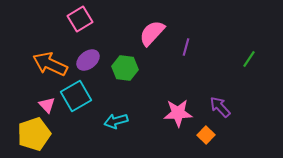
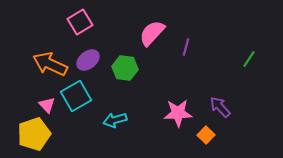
pink square: moved 3 px down
cyan arrow: moved 1 px left, 1 px up
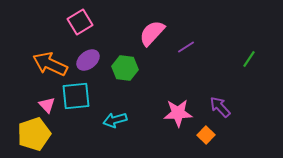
purple line: rotated 42 degrees clockwise
cyan square: rotated 24 degrees clockwise
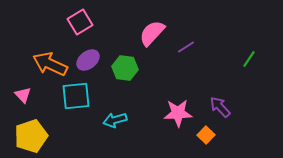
pink triangle: moved 24 px left, 10 px up
yellow pentagon: moved 3 px left, 2 px down
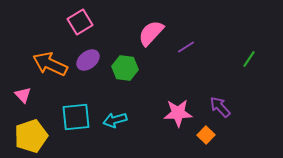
pink semicircle: moved 1 px left
cyan square: moved 21 px down
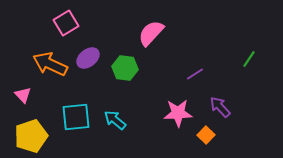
pink square: moved 14 px left, 1 px down
purple line: moved 9 px right, 27 px down
purple ellipse: moved 2 px up
cyan arrow: rotated 55 degrees clockwise
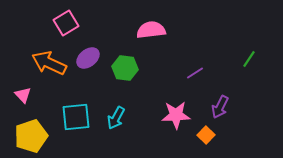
pink semicircle: moved 3 px up; rotated 40 degrees clockwise
orange arrow: moved 1 px left, 1 px up
purple line: moved 1 px up
purple arrow: rotated 110 degrees counterclockwise
pink star: moved 2 px left, 2 px down
cyan arrow: moved 1 px right, 2 px up; rotated 100 degrees counterclockwise
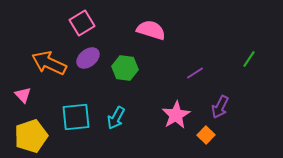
pink square: moved 16 px right
pink semicircle: rotated 24 degrees clockwise
pink star: rotated 28 degrees counterclockwise
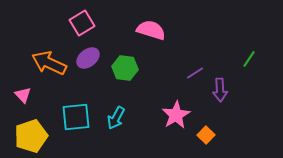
purple arrow: moved 17 px up; rotated 30 degrees counterclockwise
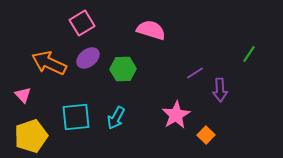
green line: moved 5 px up
green hexagon: moved 2 px left, 1 px down; rotated 10 degrees counterclockwise
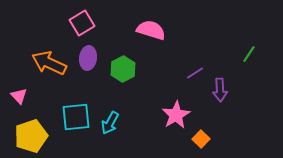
purple ellipse: rotated 45 degrees counterclockwise
green hexagon: rotated 25 degrees counterclockwise
pink triangle: moved 4 px left, 1 px down
cyan arrow: moved 6 px left, 5 px down
orange square: moved 5 px left, 4 px down
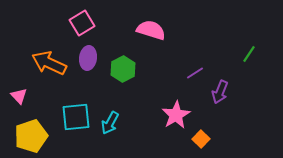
purple arrow: moved 2 px down; rotated 25 degrees clockwise
